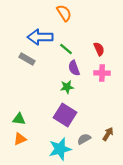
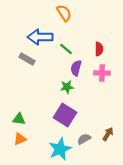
red semicircle: rotated 24 degrees clockwise
purple semicircle: moved 2 px right; rotated 35 degrees clockwise
cyan star: rotated 10 degrees counterclockwise
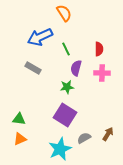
blue arrow: rotated 25 degrees counterclockwise
green line: rotated 24 degrees clockwise
gray rectangle: moved 6 px right, 9 px down
gray semicircle: moved 1 px up
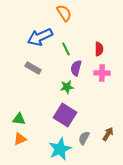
gray semicircle: rotated 32 degrees counterclockwise
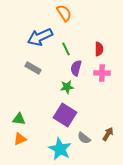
gray semicircle: rotated 80 degrees counterclockwise
cyan star: rotated 20 degrees counterclockwise
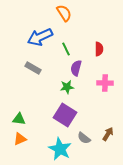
pink cross: moved 3 px right, 10 px down
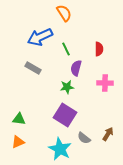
orange triangle: moved 2 px left, 3 px down
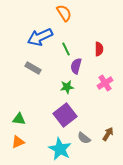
purple semicircle: moved 2 px up
pink cross: rotated 35 degrees counterclockwise
purple square: rotated 20 degrees clockwise
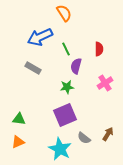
purple square: rotated 15 degrees clockwise
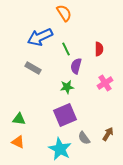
gray semicircle: rotated 16 degrees clockwise
orange triangle: rotated 48 degrees clockwise
